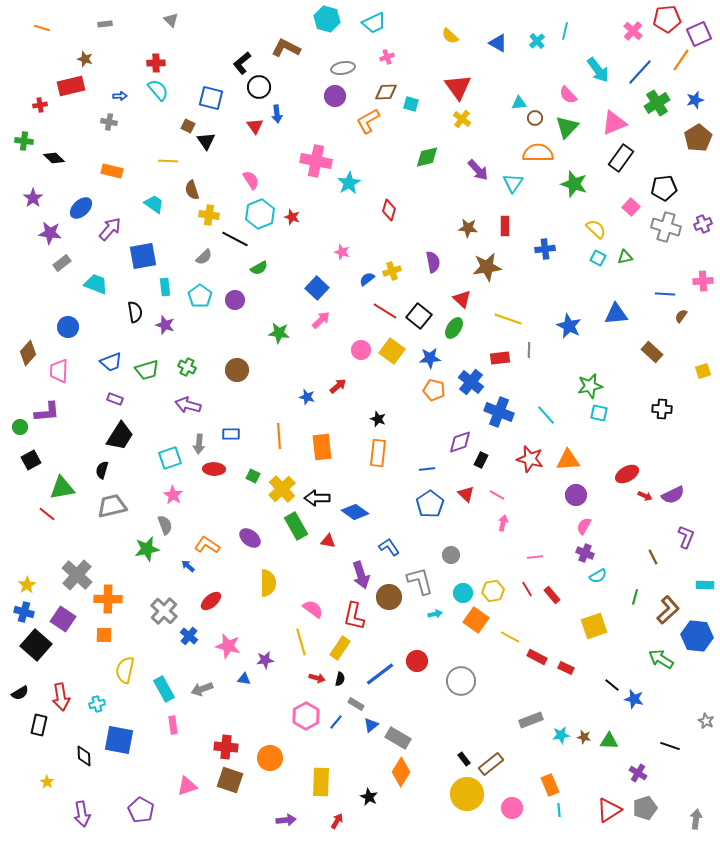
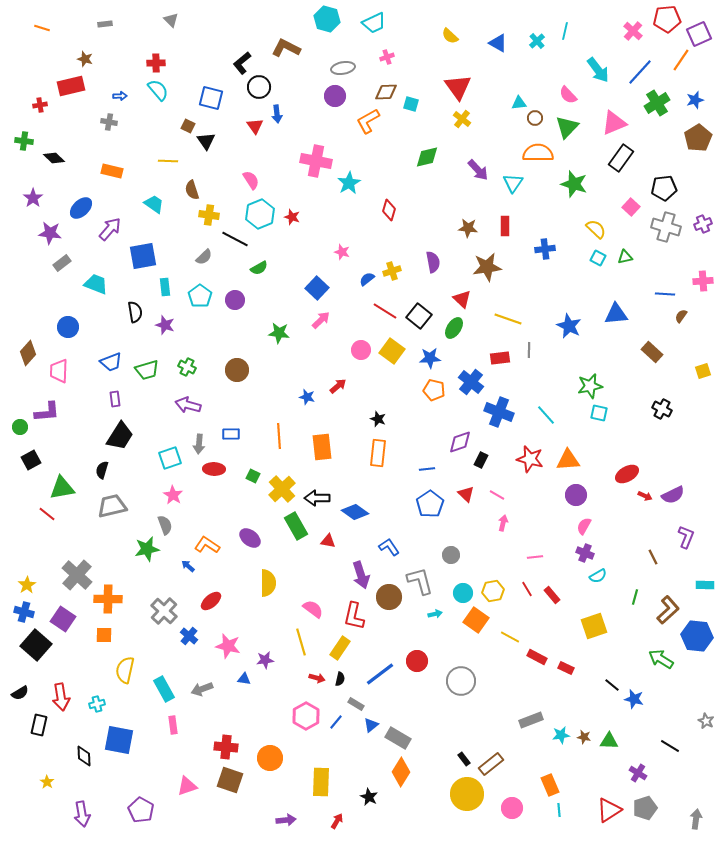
purple rectangle at (115, 399): rotated 63 degrees clockwise
black cross at (662, 409): rotated 24 degrees clockwise
black line at (670, 746): rotated 12 degrees clockwise
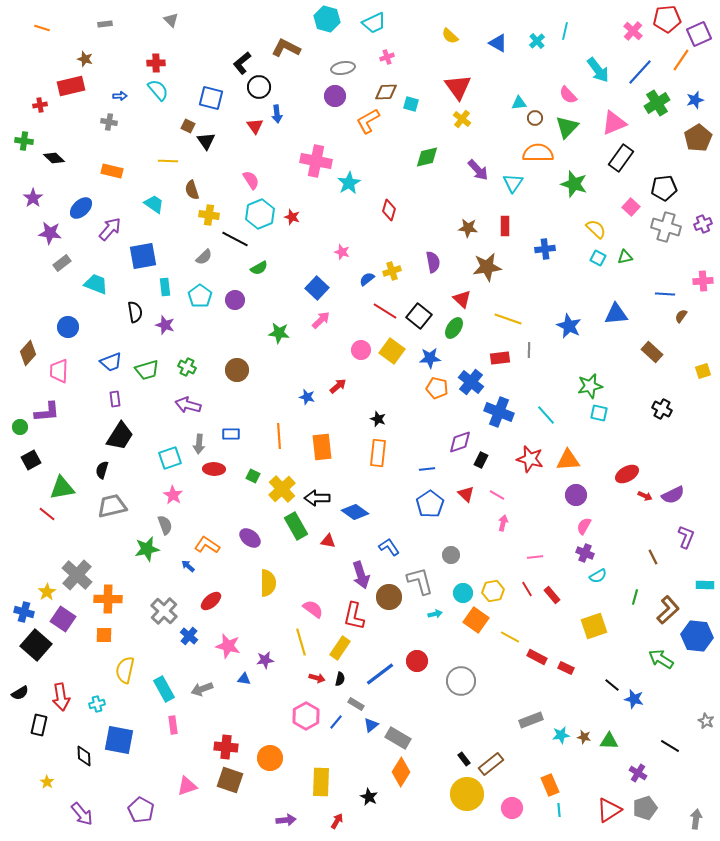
orange pentagon at (434, 390): moved 3 px right, 2 px up
yellow star at (27, 585): moved 20 px right, 7 px down
purple arrow at (82, 814): rotated 30 degrees counterclockwise
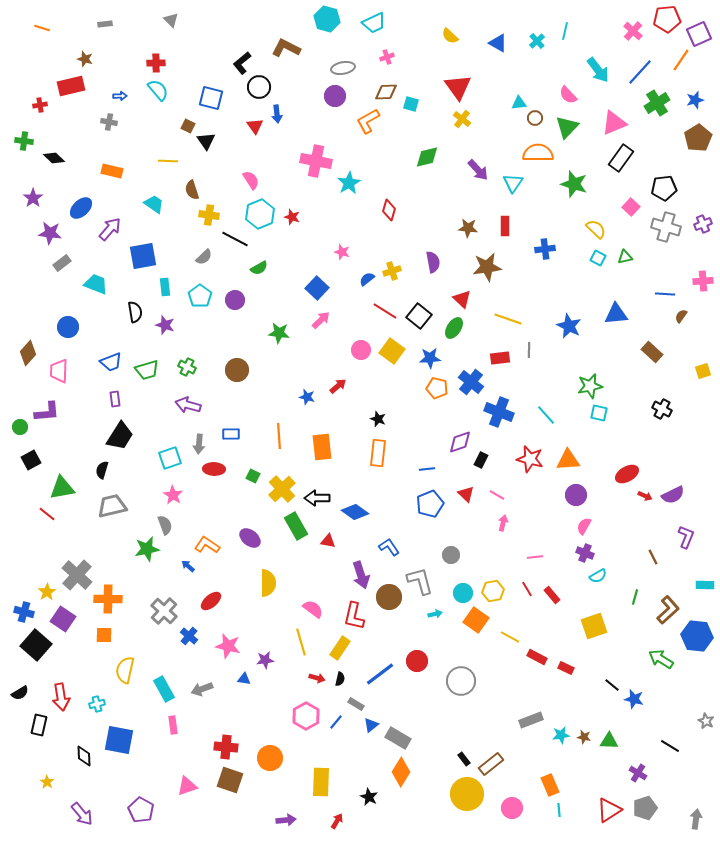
blue pentagon at (430, 504): rotated 12 degrees clockwise
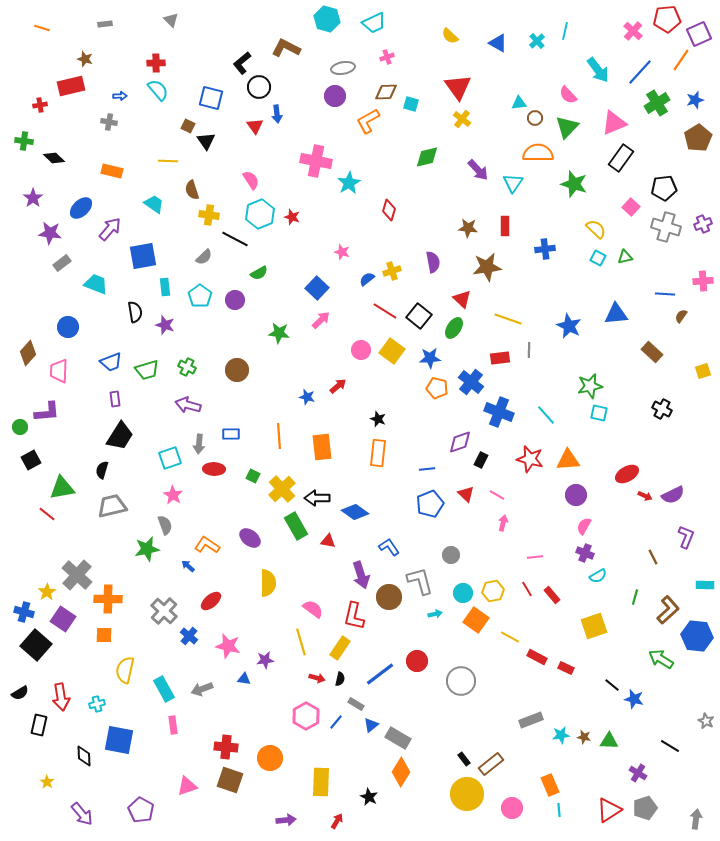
green semicircle at (259, 268): moved 5 px down
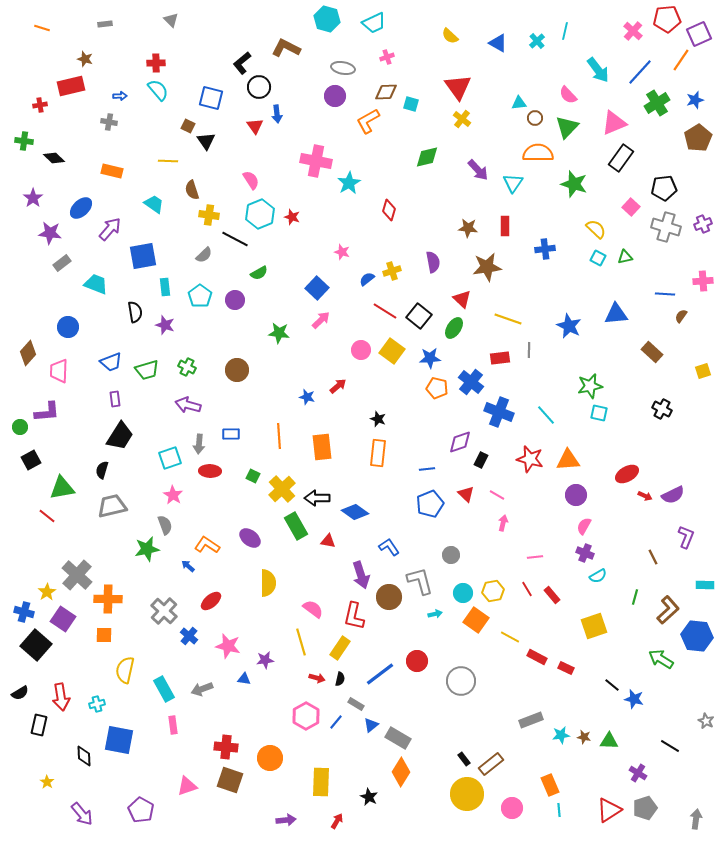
gray ellipse at (343, 68): rotated 20 degrees clockwise
gray semicircle at (204, 257): moved 2 px up
red ellipse at (214, 469): moved 4 px left, 2 px down
red line at (47, 514): moved 2 px down
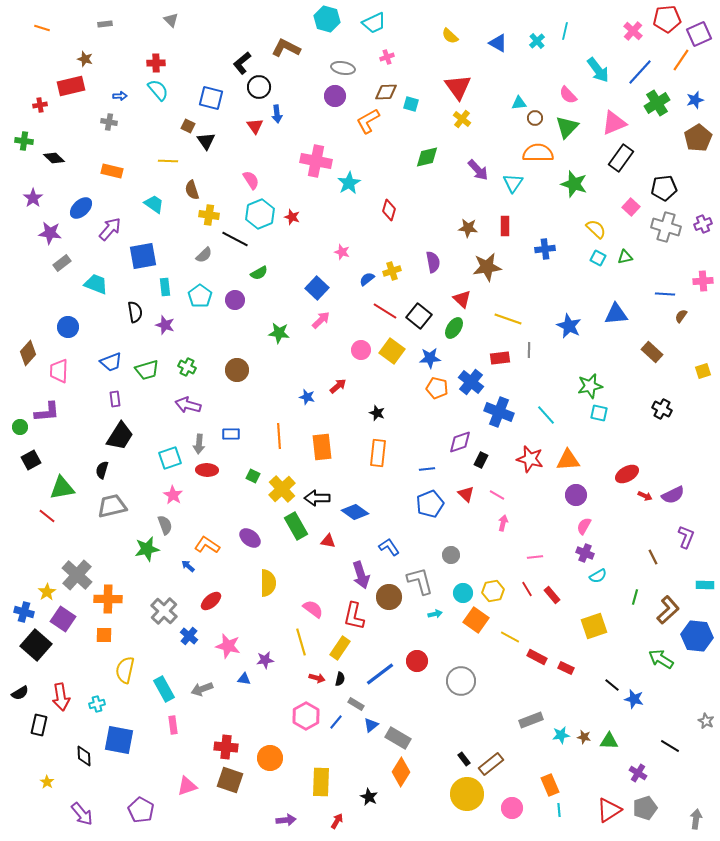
black star at (378, 419): moved 1 px left, 6 px up
red ellipse at (210, 471): moved 3 px left, 1 px up
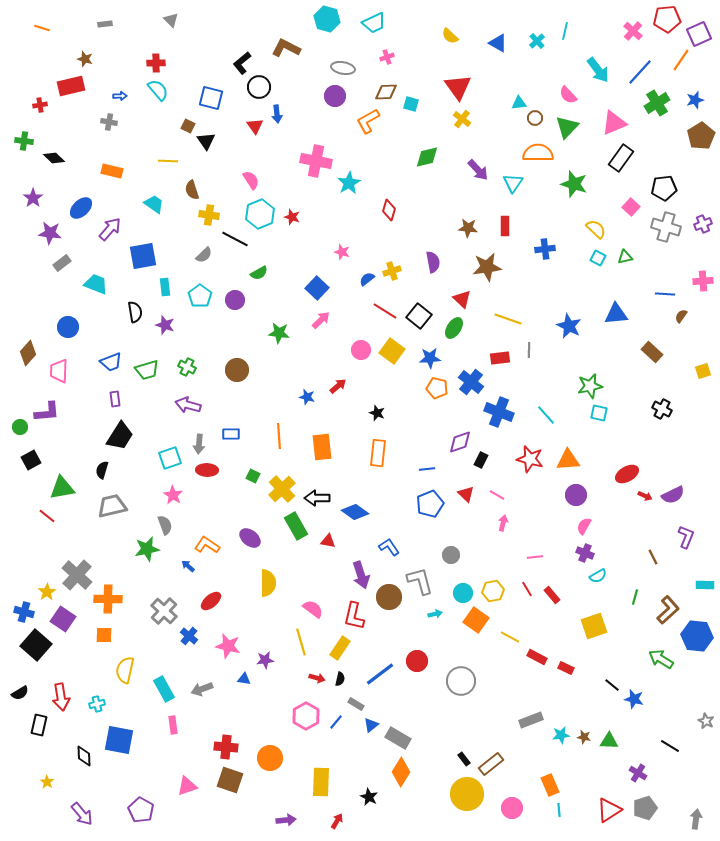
brown pentagon at (698, 138): moved 3 px right, 2 px up
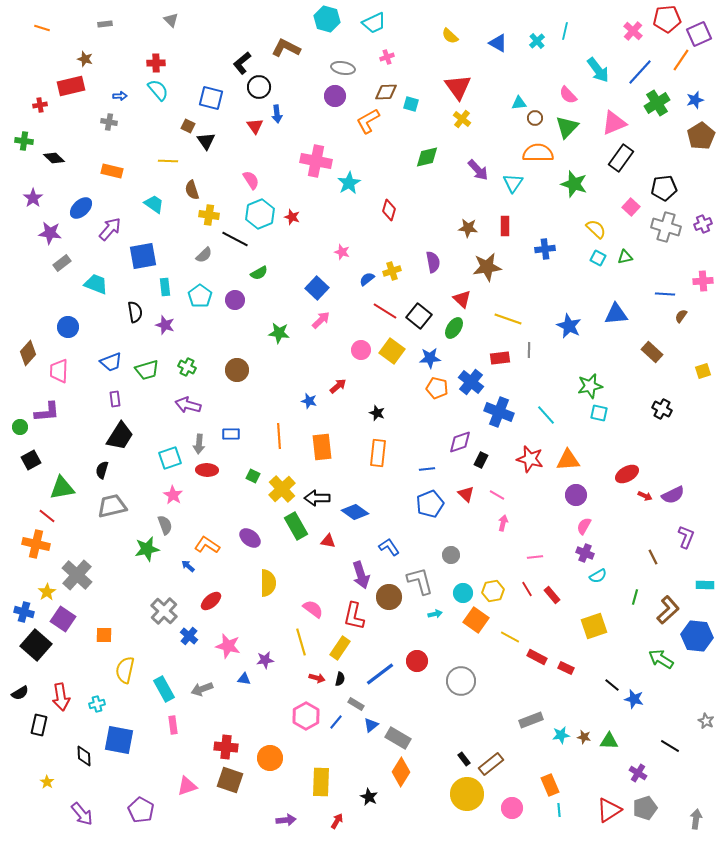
blue star at (307, 397): moved 2 px right, 4 px down
orange cross at (108, 599): moved 72 px left, 55 px up; rotated 12 degrees clockwise
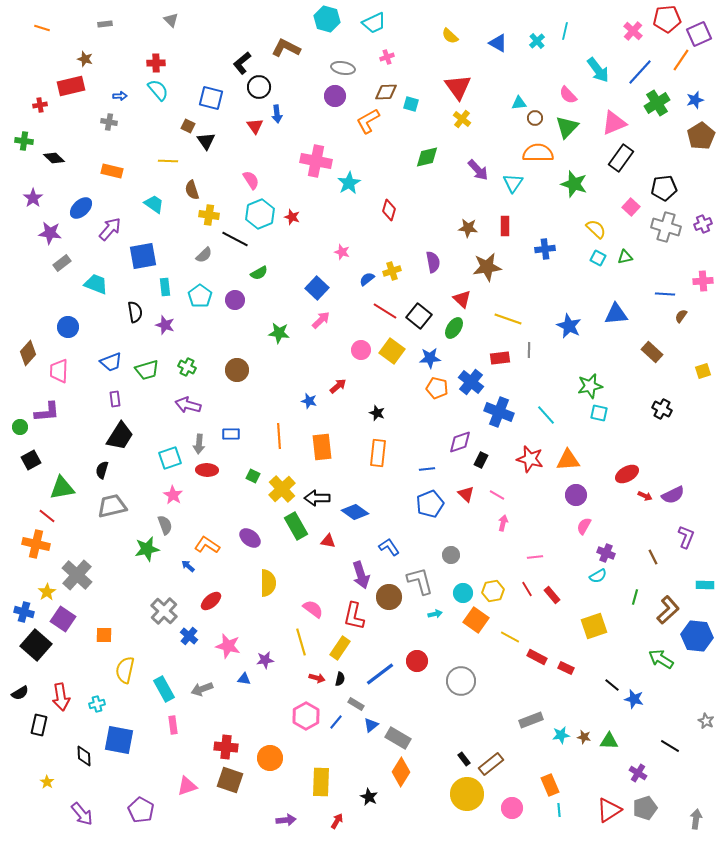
purple cross at (585, 553): moved 21 px right
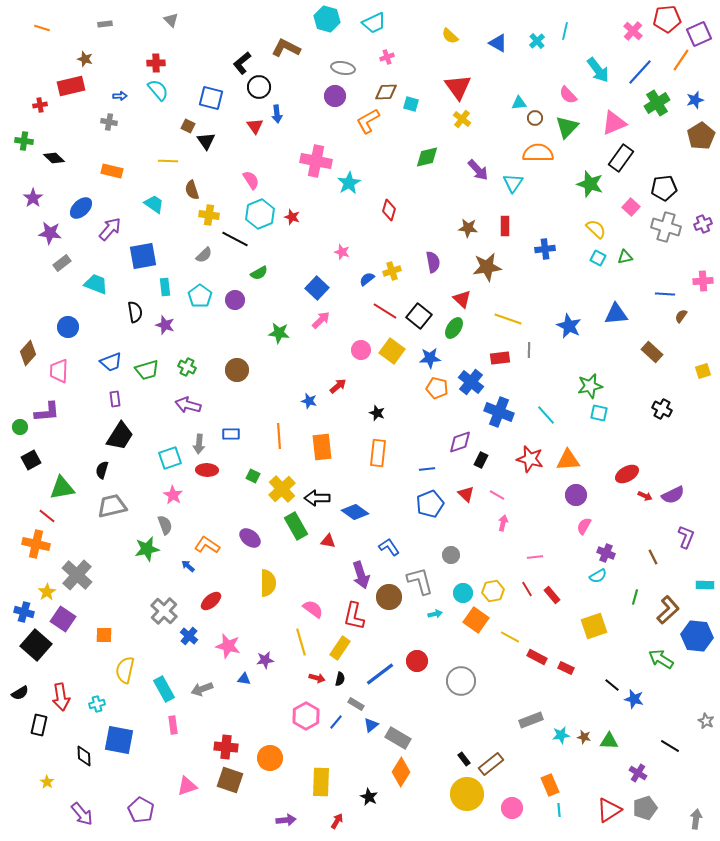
green star at (574, 184): moved 16 px right
